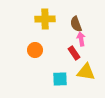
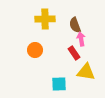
brown semicircle: moved 1 px left, 1 px down
cyan square: moved 1 px left, 5 px down
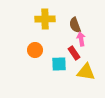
cyan square: moved 20 px up
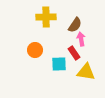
yellow cross: moved 1 px right, 2 px up
brown semicircle: rotated 126 degrees counterclockwise
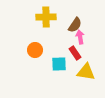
pink arrow: moved 1 px left, 2 px up
red rectangle: moved 1 px right
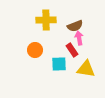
yellow cross: moved 3 px down
brown semicircle: moved 1 px down; rotated 35 degrees clockwise
pink arrow: moved 1 px left, 1 px down
red rectangle: moved 3 px left, 3 px up
yellow triangle: moved 3 px up
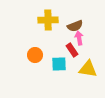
yellow cross: moved 2 px right
orange circle: moved 5 px down
yellow triangle: moved 2 px right
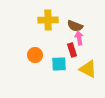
brown semicircle: rotated 42 degrees clockwise
red rectangle: rotated 16 degrees clockwise
yellow triangle: rotated 18 degrees clockwise
